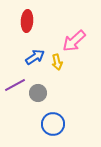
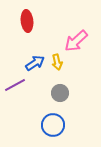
red ellipse: rotated 10 degrees counterclockwise
pink arrow: moved 2 px right
blue arrow: moved 6 px down
gray circle: moved 22 px right
blue circle: moved 1 px down
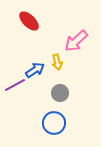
red ellipse: moved 2 px right; rotated 40 degrees counterclockwise
blue arrow: moved 7 px down
blue circle: moved 1 px right, 2 px up
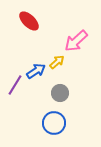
yellow arrow: rotated 119 degrees counterclockwise
blue arrow: moved 1 px right, 1 px down
purple line: rotated 30 degrees counterclockwise
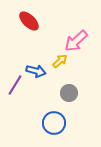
yellow arrow: moved 3 px right, 1 px up
blue arrow: rotated 48 degrees clockwise
gray circle: moved 9 px right
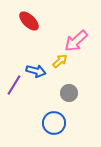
purple line: moved 1 px left
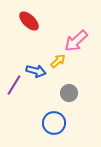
yellow arrow: moved 2 px left
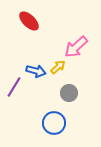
pink arrow: moved 6 px down
yellow arrow: moved 6 px down
purple line: moved 2 px down
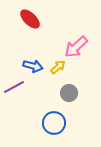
red ellipse: moved 1 px right, 2 px up
blue arrow: moved 3 px left, 5 px up
purple line: rotated 30 degrees clockwise
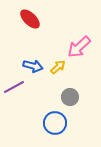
pink arrow: moved 3 px right
gray circle: moved 1 px right, 4 px down
blue circle: moved 1 px right
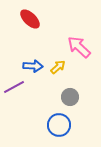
pink arrow: rotated 85 degrees clockwise
blue arrow: rotated 12 degrees counterclockwise
blue circle: moved 4 px right, 2 px down
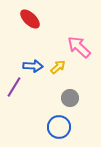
purple line: rotated 30 degrees counterclockwise
gray circle: moved 1 px down
blue circle: moved 2 px down
